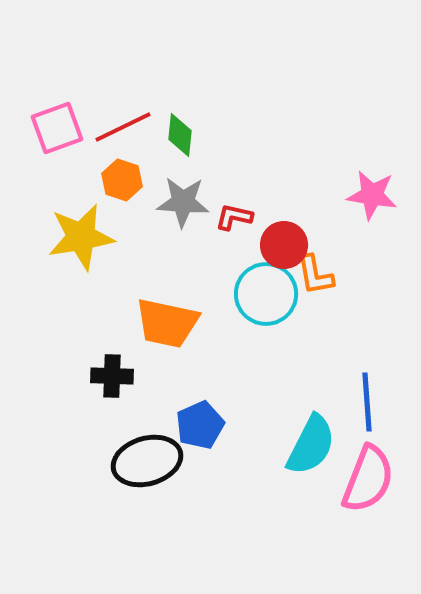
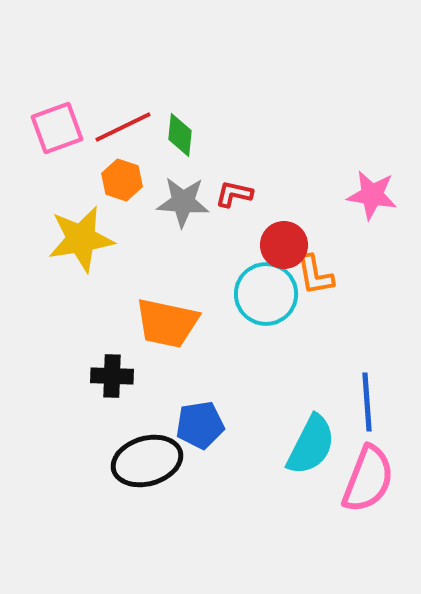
red L-shape: moved 23 px up
yellow star: moved 2 px down
blue pentagon: rotated 15 degrees clockwise
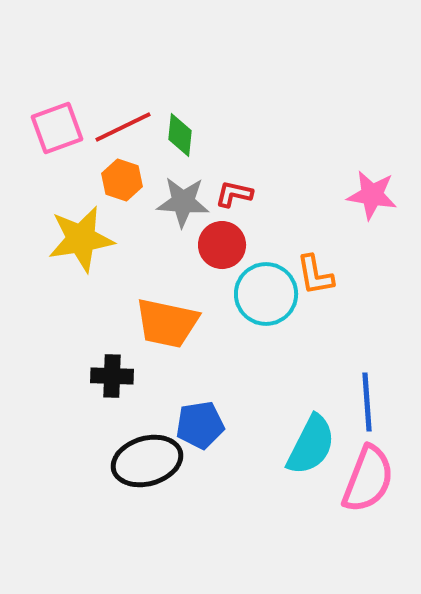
red circle: moved 62 px left
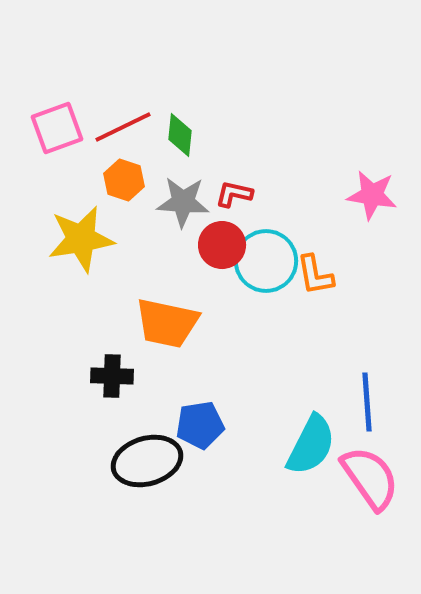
orange hexagon: moved 2 px right
cyan circle: moved 33 px up
pink semicircle: moved 2 px right, 1 px up; rotated 56 degrees counterclockwise
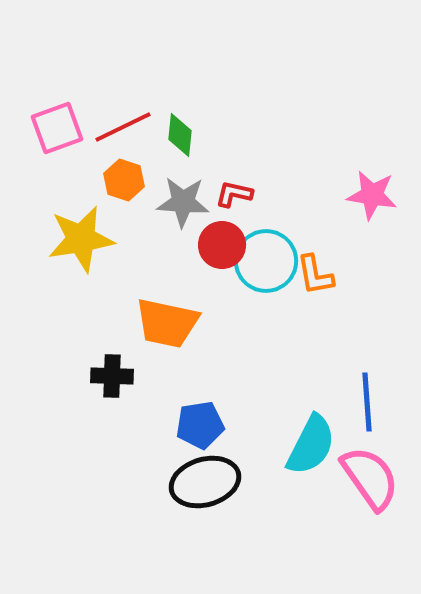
black ellipse: moved 58 px right, 21 px down
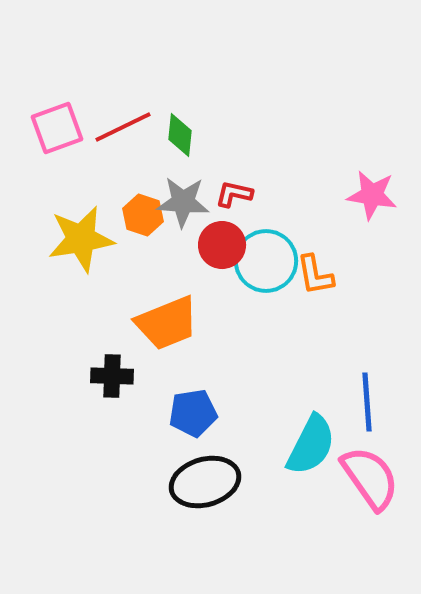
orange hexagon: moved 19 px right, 35 px down
orange trapezoid: rotated 34 degrees counterclockwise
blue pentagon: moved 7 px left, 12 px up
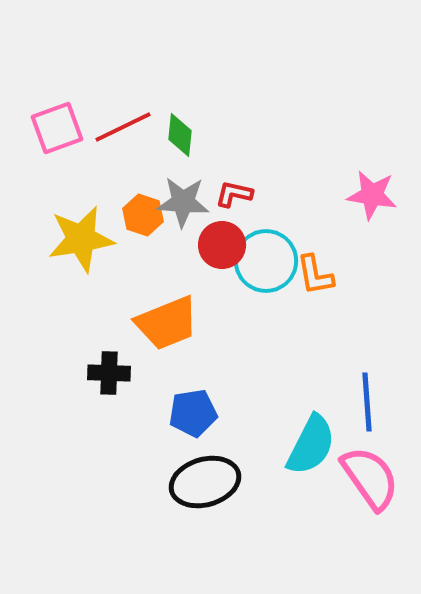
black cross: moved 3 px left, 3 px up
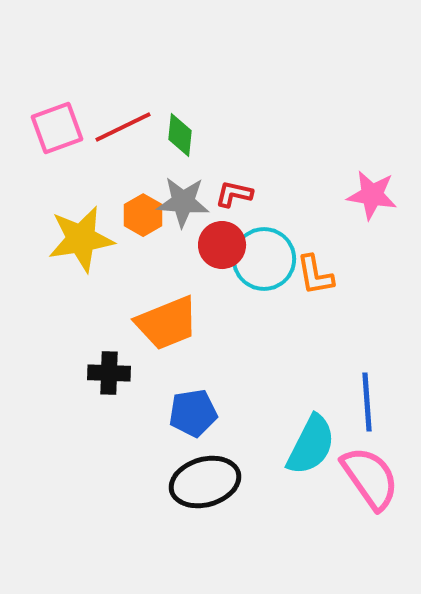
orange hexagon: rotated 12 degrees clockwise
cyan circle: moved 2 px left, 2 px up
